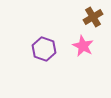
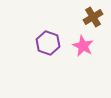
purple hexagon: moved 4 px right, 6 px up
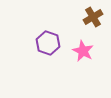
pink star: moved 5 px down
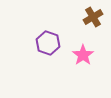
pink star: moved 4 px down; rotated 10 degrees clockwise
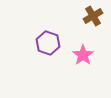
brown cross: moved 1 px up
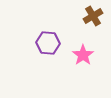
purple hexagon: rotated 15 degrees counterclockwise
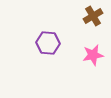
pink star: moved 10 px right; rotated 25 degrees clockwise
